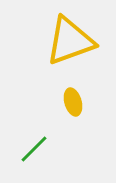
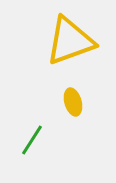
green line: moved 2 px left, 9 px up; rotated 12 degrees counterclockwise
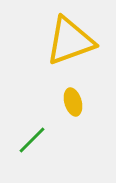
green line: rotated 12 degrees clockwise
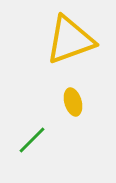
yellow triangle: moved 1 px up
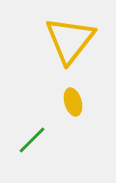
yellow triangle: rotated 32 degrees counterclockwise
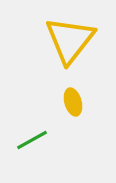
green line: rotated 16 degrees clockwise
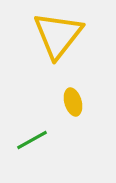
yellow triangle: moved 12 px left, 5 px up
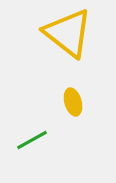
yellow triangle: moved 10 px right, 2 px up; rotated 30 degrees counterclockwise
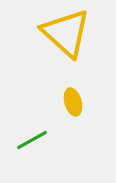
yellow triangle: moved 2 px left; rotated 4 degrees clockwise
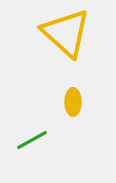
yellow ellipse: rotated 16 degrees clockwise
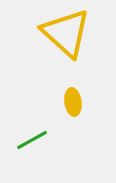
yellow ellipse: rotated 8 degrees counterclockwise
